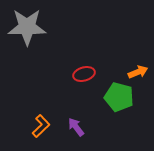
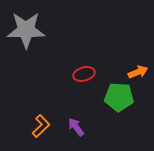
gray star: moved 1 px left, 3 px down
green pentagon: rotated 12 degrees counterclockwise
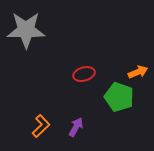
green pentagon: rotated 16 degrees clockwise
purple arrow: rotated 66 degrees clockwise
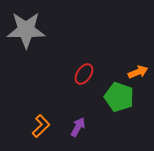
red ellipse: rotated 40 degrees counterclockwise
purple arrow: moved 2 px right
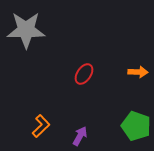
orange arrow: rotated 24 degrees clockwise
green pentagon: moved 17 px right, 29 px down
purple arrow: moved 2 px right, 9 px down
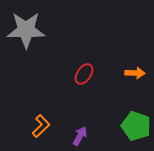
orange arrow: moved 3 px left, 1 px down
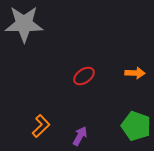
gray star: moved 2 px left, 6 px up
red ellipse: moved 2 px down; rotated 20 degrees clockwise
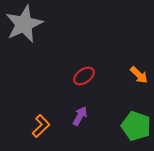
gray star: rotated 24 degrees counterclockwise
orange arrow: moved 4 px right, 2 px down; rotated 42 degrees clockwise
purple arrow: moved 20 px up
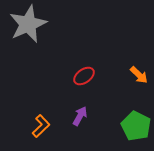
gray star: moved 4 px right
green pentagon: rotated 8 degrees clockwise
